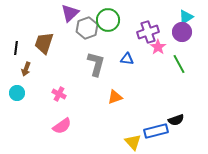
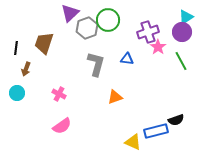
green line: moved 2 px right, 3 px up
yellow triangle: rotated 24 degrees counterclockwise
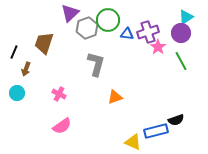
purple circle: moved 1 px left, 1 px down
black line: moved 2 px left, 4 px down; rotated 16 degrees clockwise
blue triangle: moved 25 px up
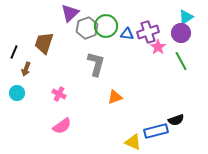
green circle: moved 2 px left, 6 px down
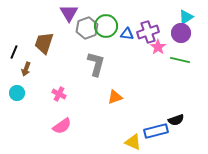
purple triangle: moved 1 px left; rotated 18 degrees counterclockwise
green line: moved 1 px left, 1 px up; rotated 48 degrees counterclockwise
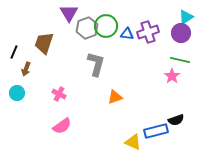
pink star: moved 14 px right, 29 px down
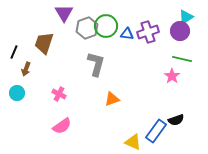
purple triangle: moved 5 px left
purple circle: moved 1 px left, 2 px up
green line: moved 2 px right, 1 px up
orange triangle: moved 3 px left, 2 px down
blue rectangle: rotated 40 degrees counterclockwise
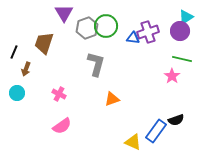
blue triangle: moved 6 px right, 4 px down
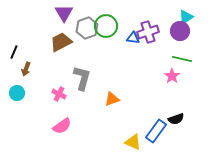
brown trapezoid: moved 17 px right, 1 px up; rotated 45 degrees clockwise
gray L-shape: moved 14 px left, 14 px down
black semicircle: moved 1 px up
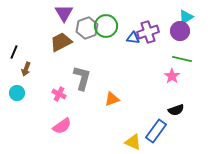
black semicircle: moved 9 px up
